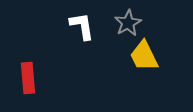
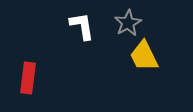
red rectangle: rotated 12 degrees clockwise
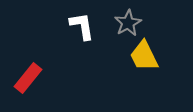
red rectangle: rotated 32 degrees clockwise
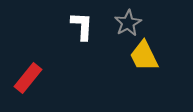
white L-shape: rotated 12 degrees clockwise
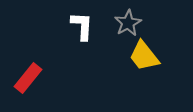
yellow trapezoid: rotated 12 degrees counterclockwise
